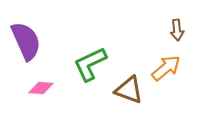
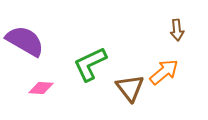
purple semicircle: moved 1 px left; rotated 36 degrees counterclockwise
orange arrow: moved 2 px left, 4 px down
brown triangle: moved 1 px right, 2 px up; rotated 32 degrees clockwise
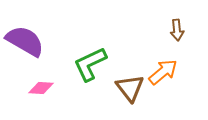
orange arrow: moved 1 px left
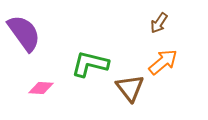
brown arrow: moved 18 px left, 7 px up; rotated 40 degrees clockwise
purple semicircle: moved 1 px left, 8 px up; rotated 24 degrees clockwise
green L-shape: rotated 39 degrees clockwise
orange arrow: moved 10 px up
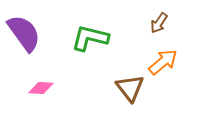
green L-shape: moved 26 px up
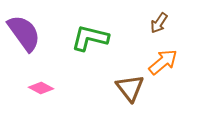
pink diamond: rotated 25 degrees clockwise
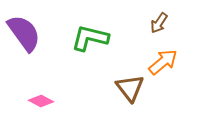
pink diamond: moved 13 px down
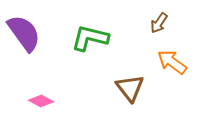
orange arrow: moved 9 px right; rotated 104 degrees counterclockwise
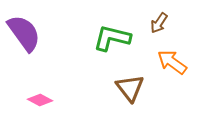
green L-shape: moved 22 px right
pink diamond: moved 1 px left, 1 px up
